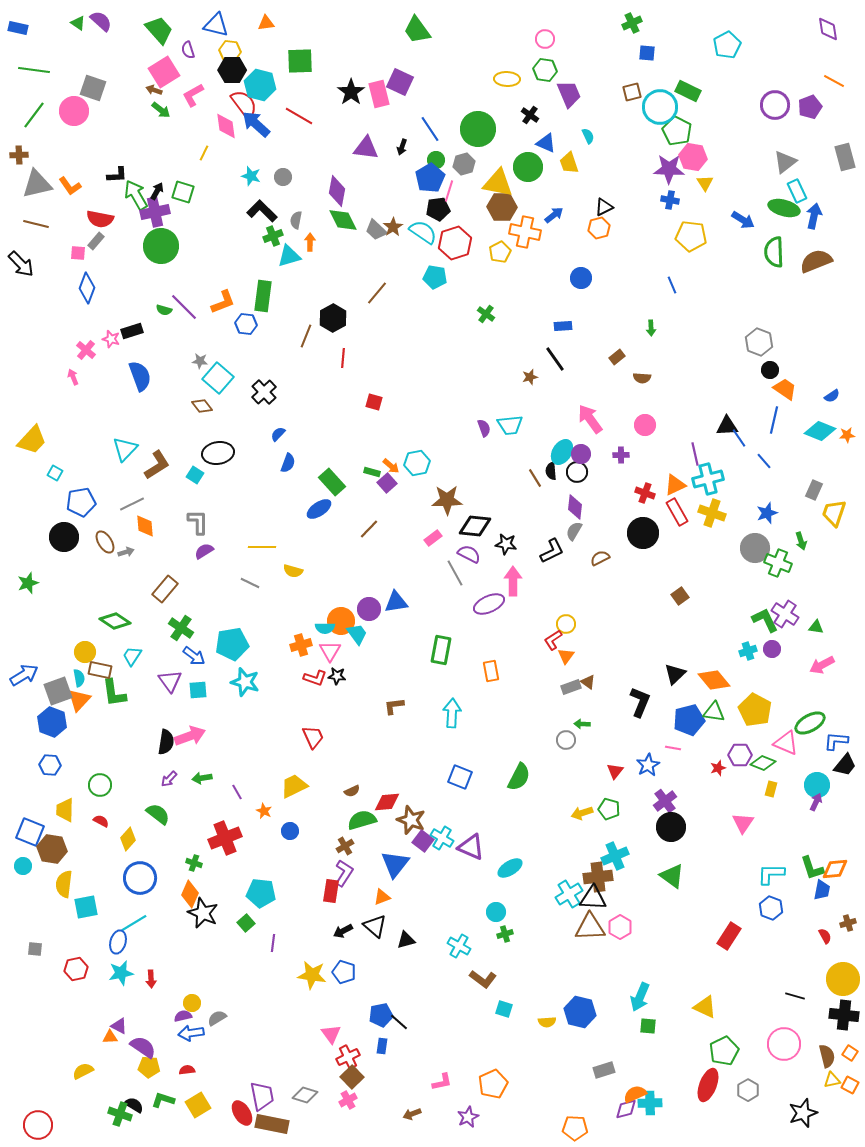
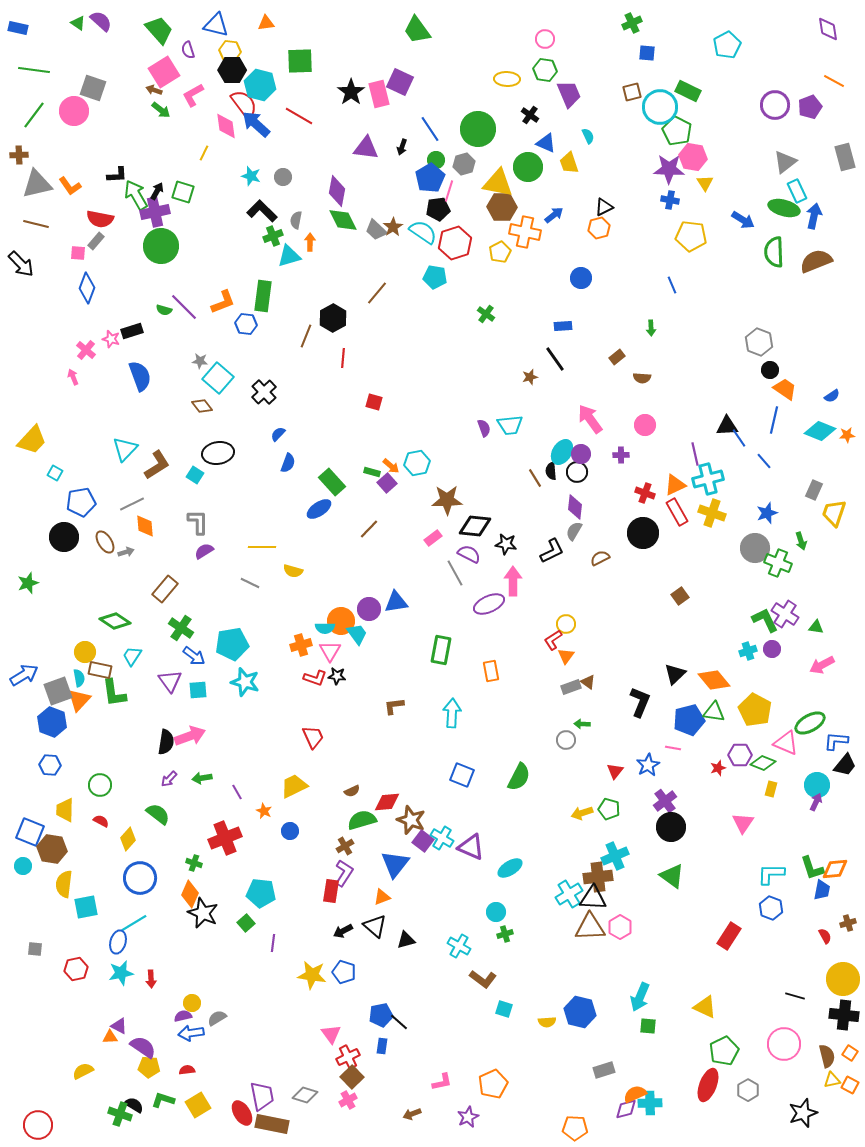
blue square at (460, 777): moved 2 px right, 2 px up
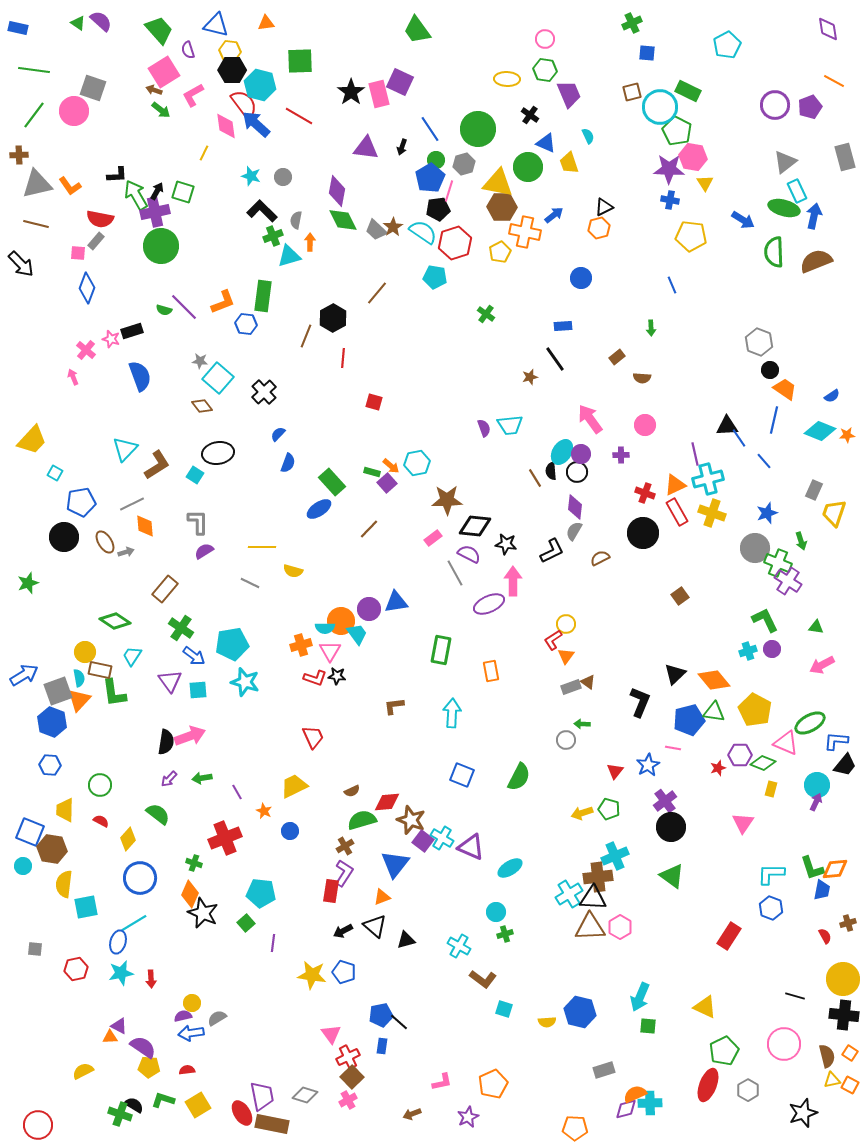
purple cross at (785, 614): moved 3 px right, 33 px up
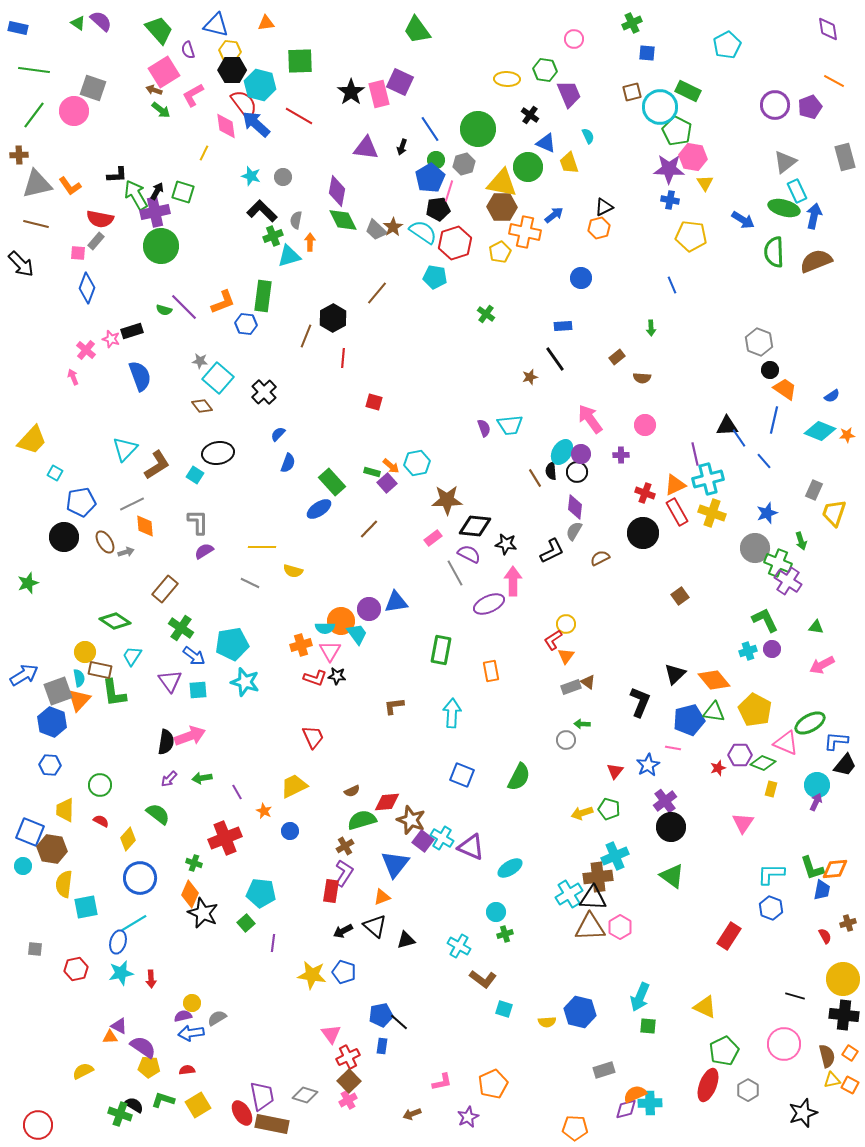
pink circle at (545, 39): moved 29 px right
yellow triangle at (498, 183): moved 4 px right
brown square at (352, 1077): moved 3 px left, 4 px down
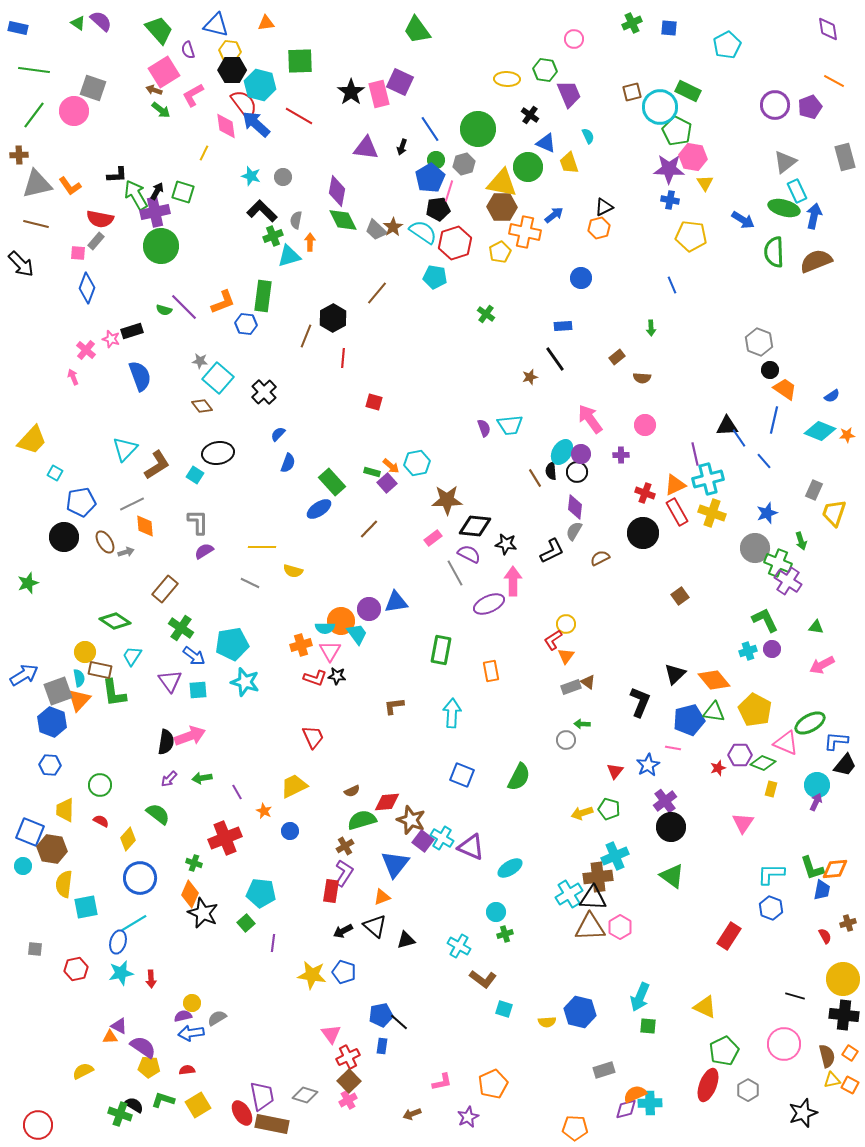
blue square at (647, 53): moved 22 px right, 25 px up
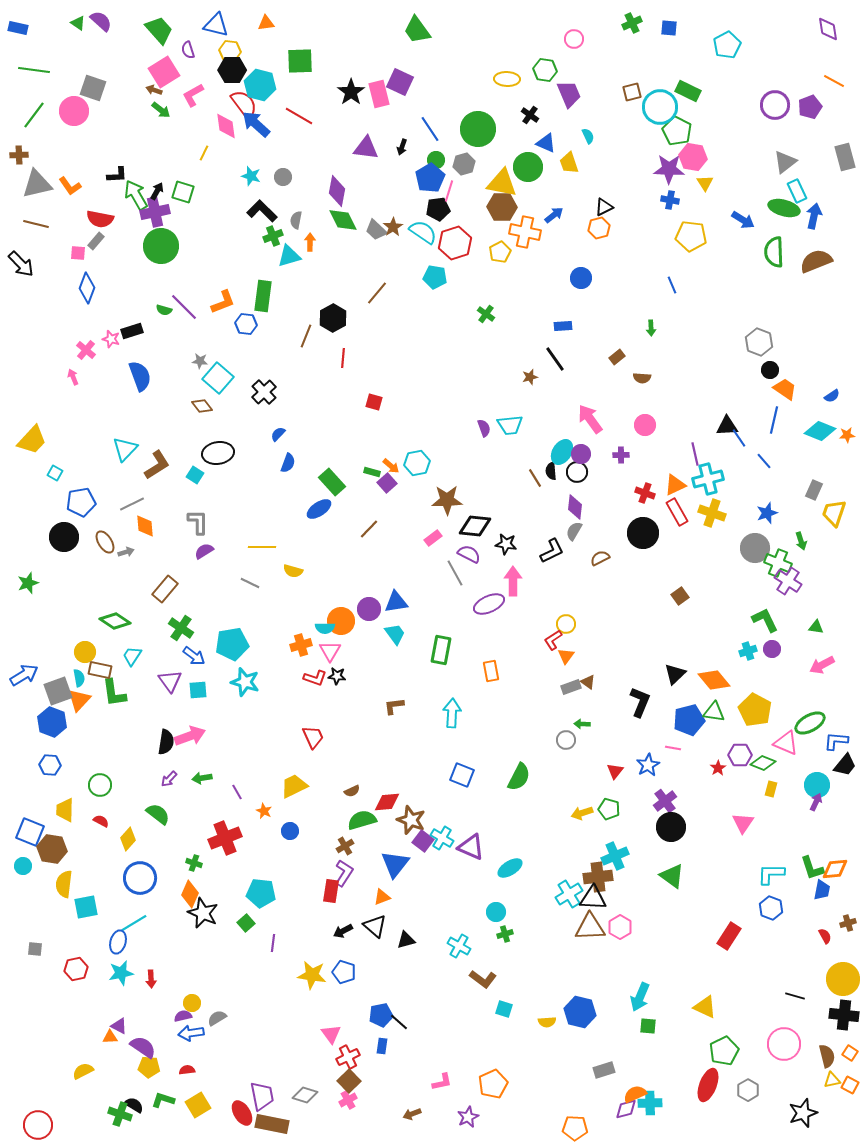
cyan trapezoid at (357, 634): moved 38 px right
red star at (718, 768): rotated 14 degrees counterclockwise
